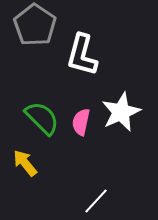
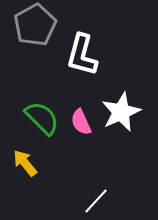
gray pentagon: rotated 9 degrees clockwise
pink semicircle: rotated 36 degrees counterclockwise
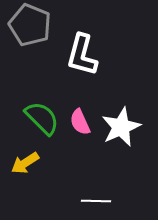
gray pentagon: moved 5 px left; rotated 21 degrees counterclockwise
white star: moved 15 px down
pink semicircle: moved 1 px left
yellow arrow: rotated 84 degrees counterclockwise
white line: rotated 48 degrees clockwise
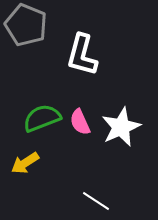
gray pentagon: moved 4 px left
green semicircle: rotated 66 degrees counterclockwise
white line: rotated 32 degrees clockwise
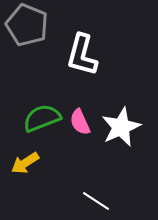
gray pentagon: moved 1 px right
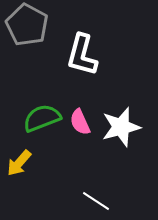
gray pentagon: rotated 6 degrees clockwise
white star: rotated 9 degrees clockwise
yellow arrow: moved 6 px left; rotated 16 degrees counterclockwise
